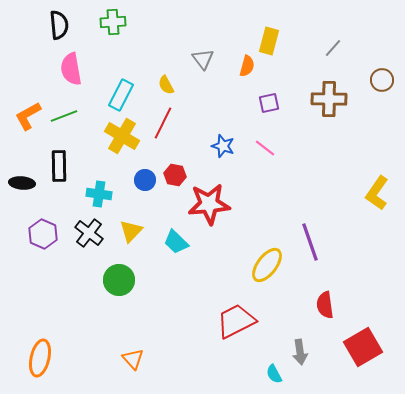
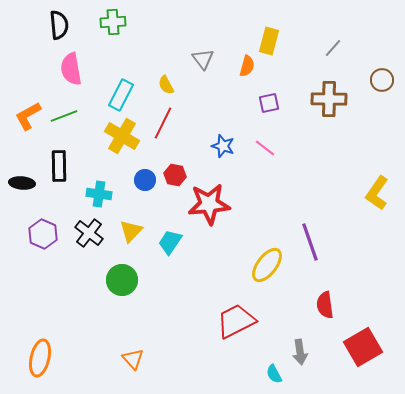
cyan trapezoid: moved 6 px left; rotated 80 degrees clockwise
green circle: moved 3 px right
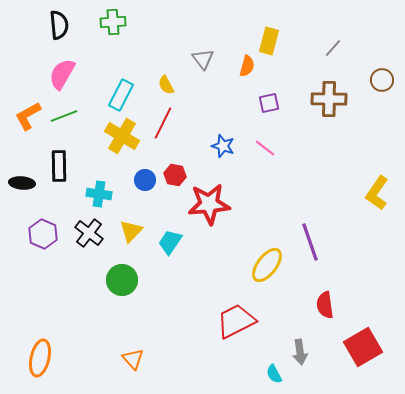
pink semicircle: moved 9 px left, 5 px down; rotated 40 degrees clockwise
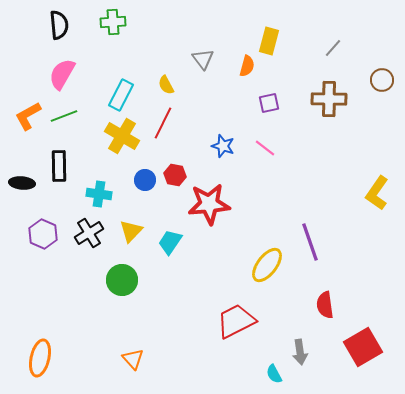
black cross: rotated 20 degrees clockwise
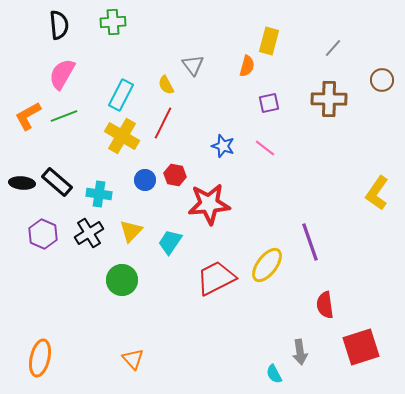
gray triangle: moved 10 px left, 6 px down
black rectangle: moved 2 px left, 16 px down; rotated 48 degrees counterclockwise
red trapezoid: moved 20 px left, 43 px up
red square: moved 2 px left; rotated 12 degrees clockwise
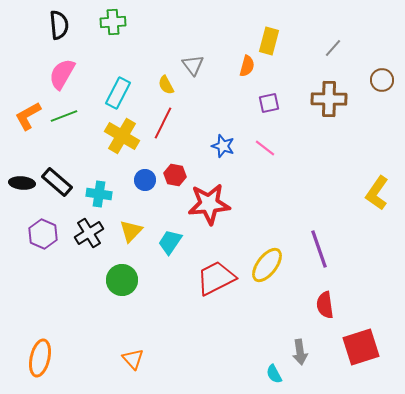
cyan rectangle: moved 3 px left, 2 px up
purple line: moved 9 px right, 7 px down
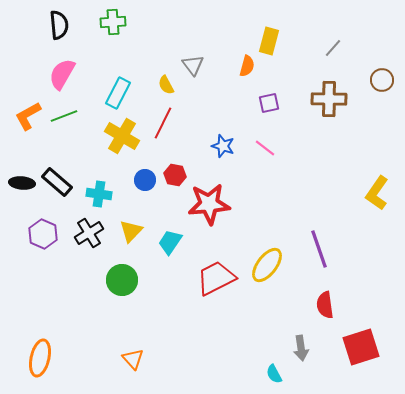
gray arrow: moved 1 px right, 4 px up
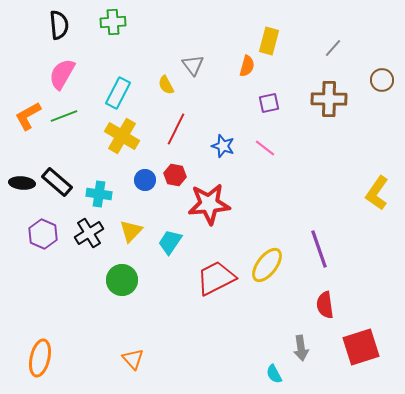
red line: moved 13 px right, 6 px down
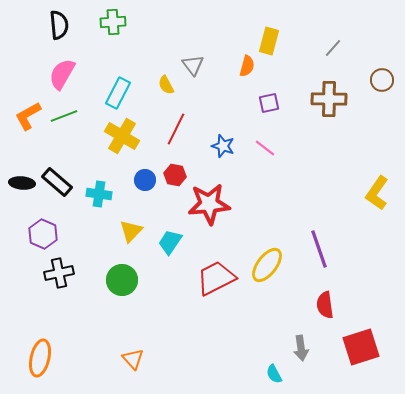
black cross: moved 30 px left, 40 px down; rotated 20 degrees clockwise
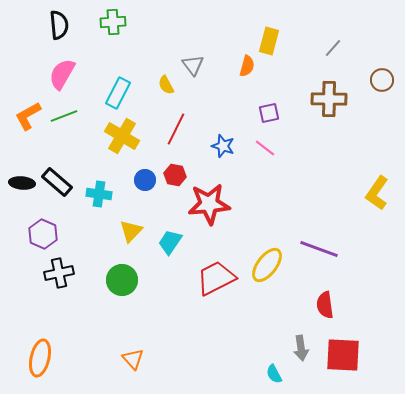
purple square: moved 10 px down
purple line: rotated 51 degrees counterclockwise
red square: moved 18 px left, 8 px down; rotated 21 degrees clockwise
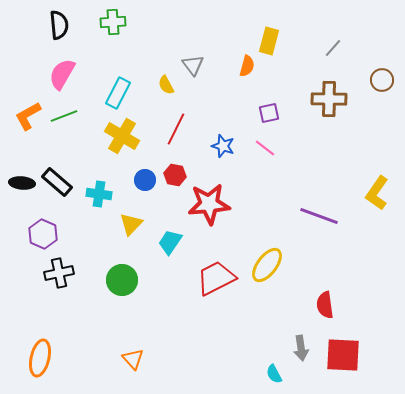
yellow triangle: moved 7 px up
purple line: moved 33 px up
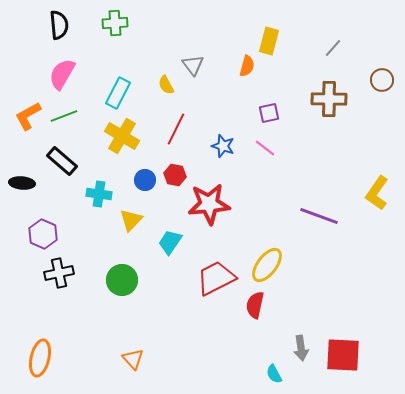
green cross: moved 2 px right, 1 px down
black rectangle: moved 5 px right, 21 px up
yellow triangle: moved 4 px up
red semicircle: moved 70 px left; rotated 20 degrees clockwise
